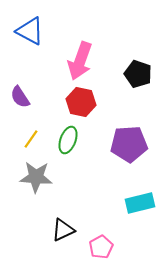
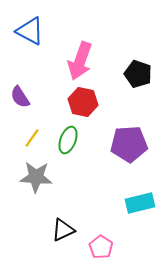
red hexagon: moved 2 px right
yellow line: moved 1 px right, 1 px up
pink pentagon: rotated 10 degrees counterclockwise
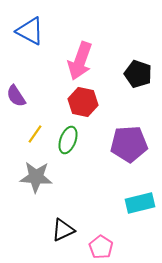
purple semicircle: moved 4 px left, 1 px up
yellow line: moved 3 px right, 4 px up
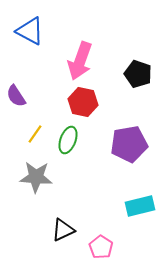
purple pentagon: rotated 6 degrees counterclockwise
cyan rectangle: moved 3 px down
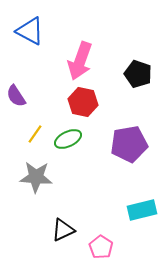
green ellipse: moved 1 px up; rotated 44 degrees clockwise
cyan rectangle: moved 2 px right, 4 px down
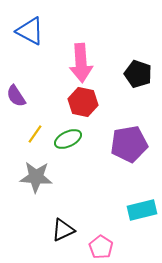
pink arrow: moved 1 px right, 2 px down; rotated 24 degrees counterclockwise
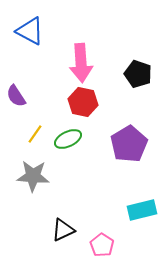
purple pentagon: rotated 21 degrees counterclockwise
gray star: moved 3 px left, 1 px up
pink pentagon: moved 1 px right, 2 px up
